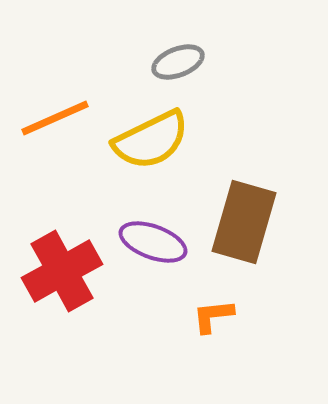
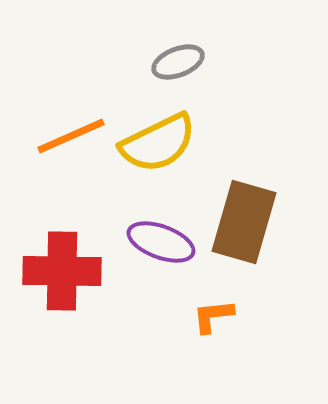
orange line: moved 16 px right, 18 px down
yellow semicircle: moved 7 px right, 3 px down
purple ellipse: moved 8 px right
red cross: rotated 30 degrees clockwise
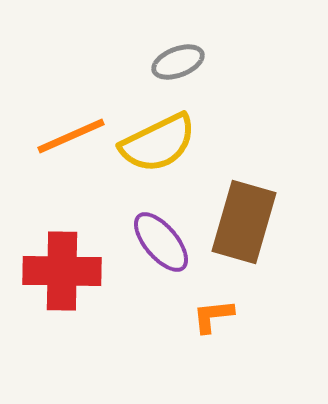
purple ellipse: rotated 30 degrees clockwise
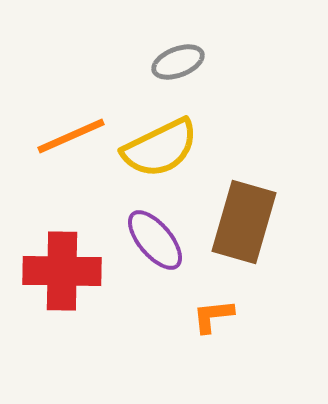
yellow semicircle: moved 2 px right, 5 px down
purple ellipse: moved 6 px left, 2 px up
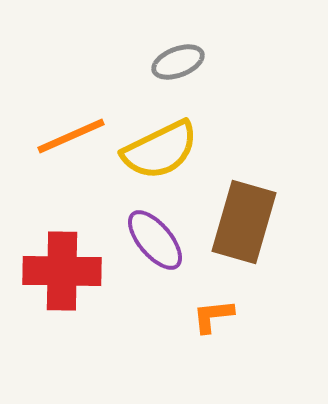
yellow semicircle: moved 2 px down
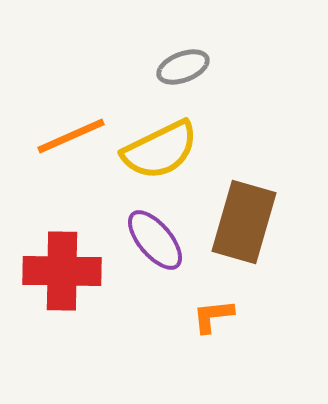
gray ellipse: moved 5 px right, 5 px down
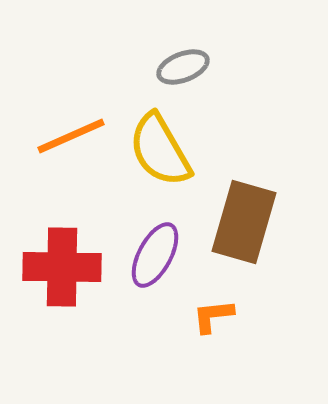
yellow semicircle: rotated 86 degrees clockwise
purple ellipse: moved 15 px down; rotated 68 degrees clockwise
red cross: moved 4 px up
